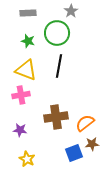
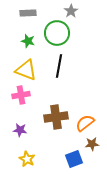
blue square: moved 6 px down
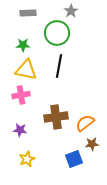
green star: moved 5 px left, 4 px down; rotated 16 degrees counterclockwise
yellow triangle: rotated 10 degrees counterclockwise
yellow star: rotated 21 degrees clockwise
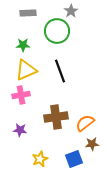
green circle: moved 2 px up
black line: moved 1 px right, 5 px down; rotated 30 degrees counterclockwise
yellow triangle: rotated 35 degrees counterclockwise
yellow star: moved 13 px right
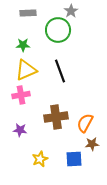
green circle: moved 1 px right, 1 px up
orange semicircle: rotated 24 degrees counterclockwise
blue square: rotated 18 degrees clockwise
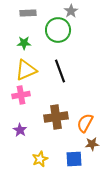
green star: moved 1 px right, 2 px up
purple star: rotated 24 degrees clockwise
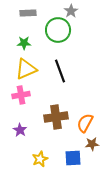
yellow triangle: moved 1 px up
blue square: moved 1 px left, 1 px up
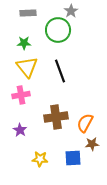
yellow triangle: moved 1 px right, 2 px up; rotated 45 degrees counterclockwise
yellow star: rotated 28 degrees clockwise
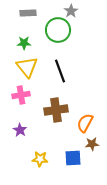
brown cross: moved 7 px up
